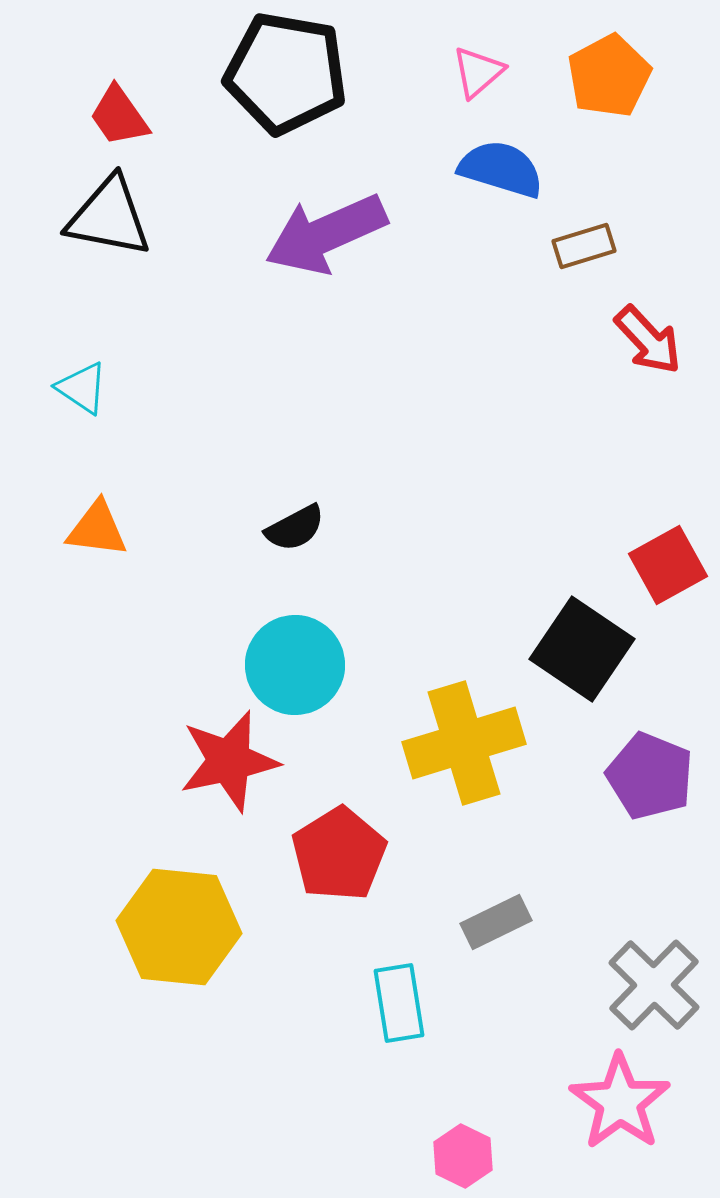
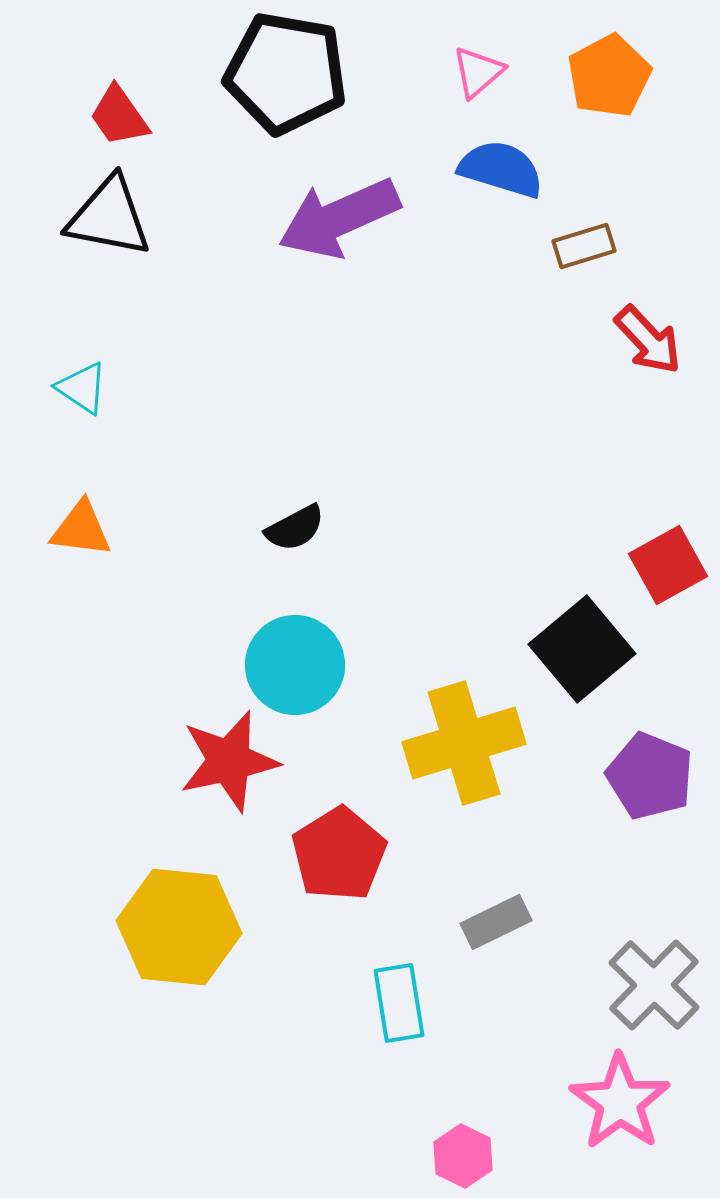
purple arrow: moved 13 px right, 16 px up
orange triangle: moved 16 px left
black square: rotated 16 degrees clockwise
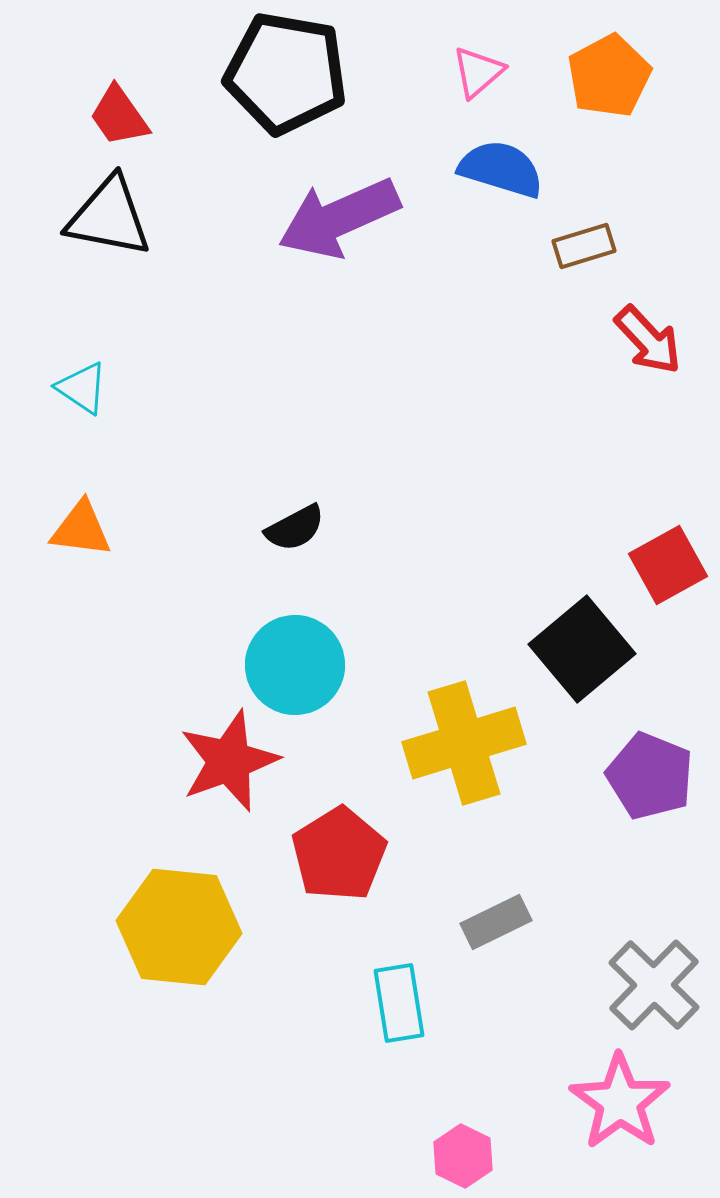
red star: rotated 8 degrees counterclockwise
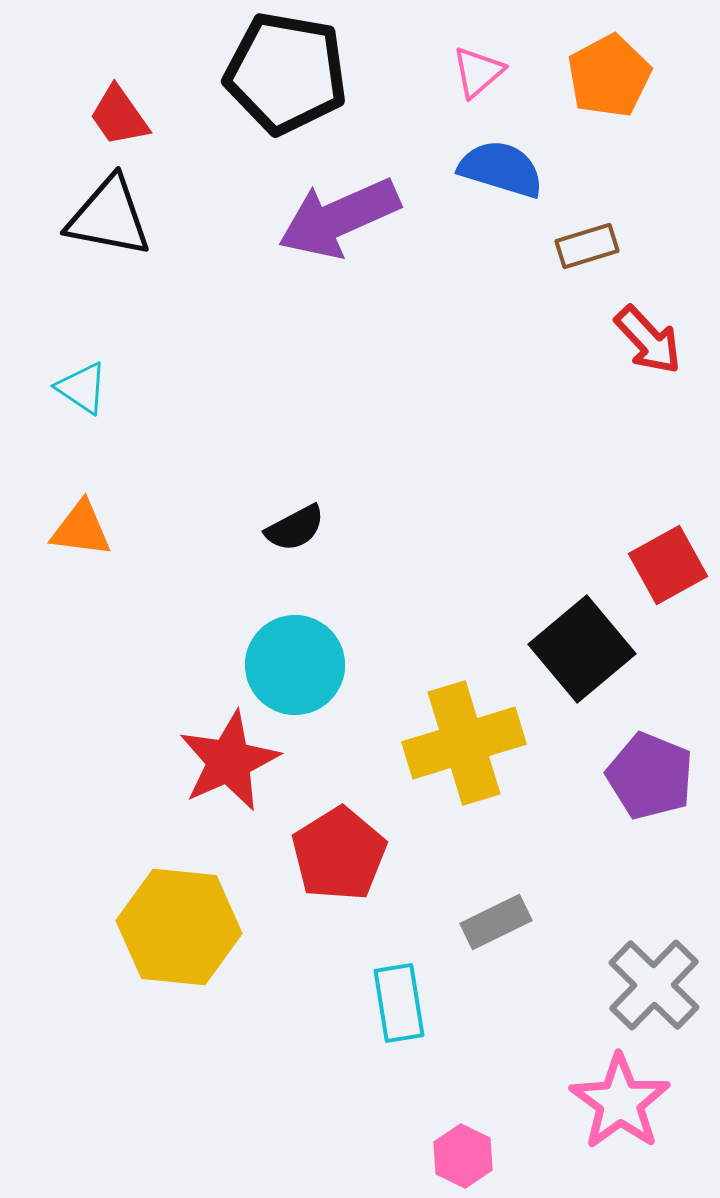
brown rectangle: moved 3 px right
red star: rotated 4 degrees counterclockwise
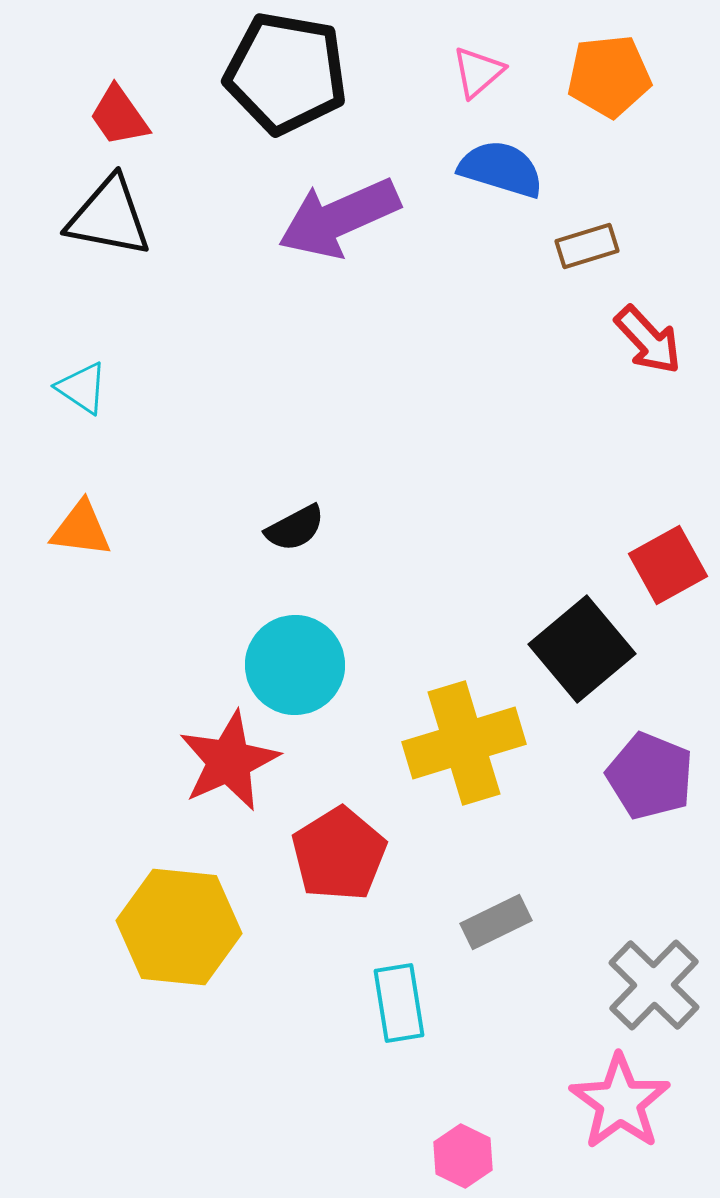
orange pentagon: rotated 22 degrees clockwise
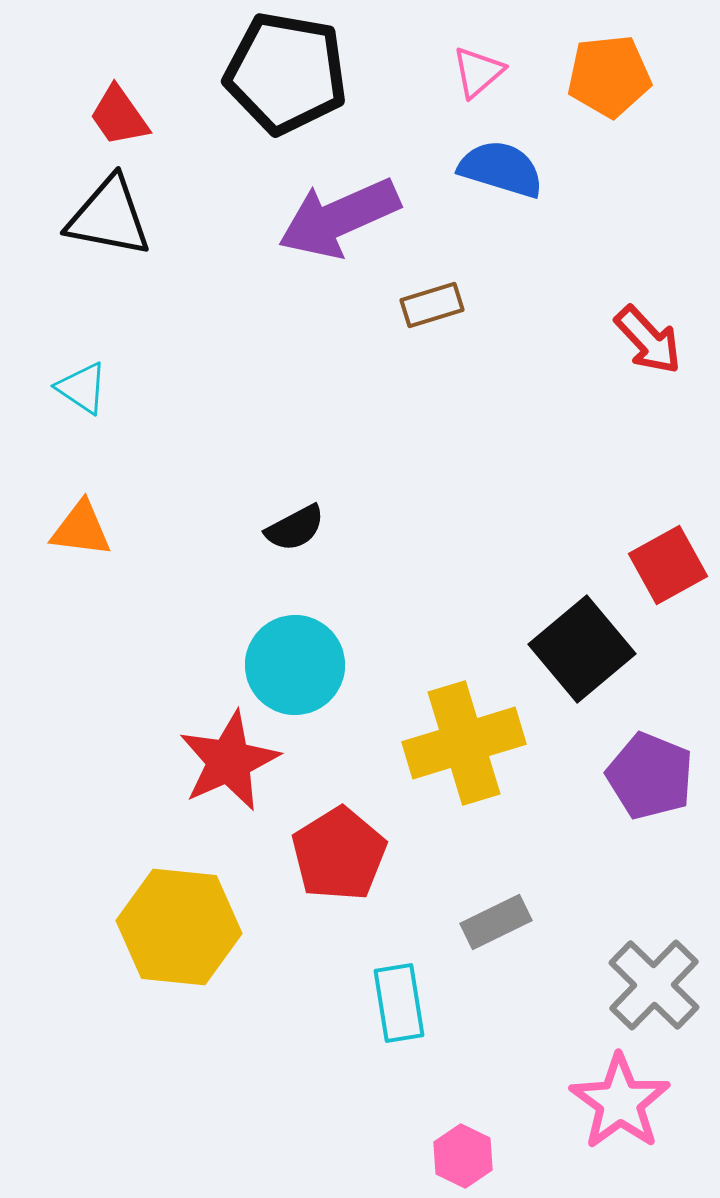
brown rectangle: moved 155 px left, 59 px down
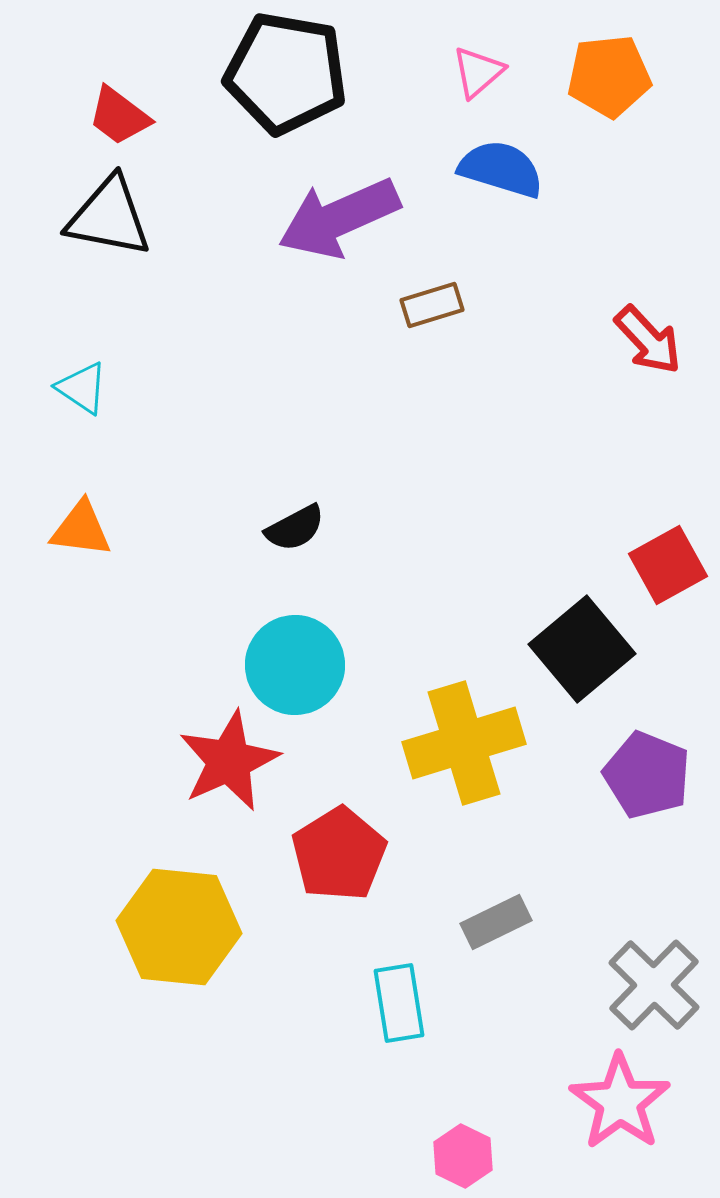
red trapezoid: rotated 18 degrees counterclockwise
purple pentagon: moved 3 px left, 1 px up
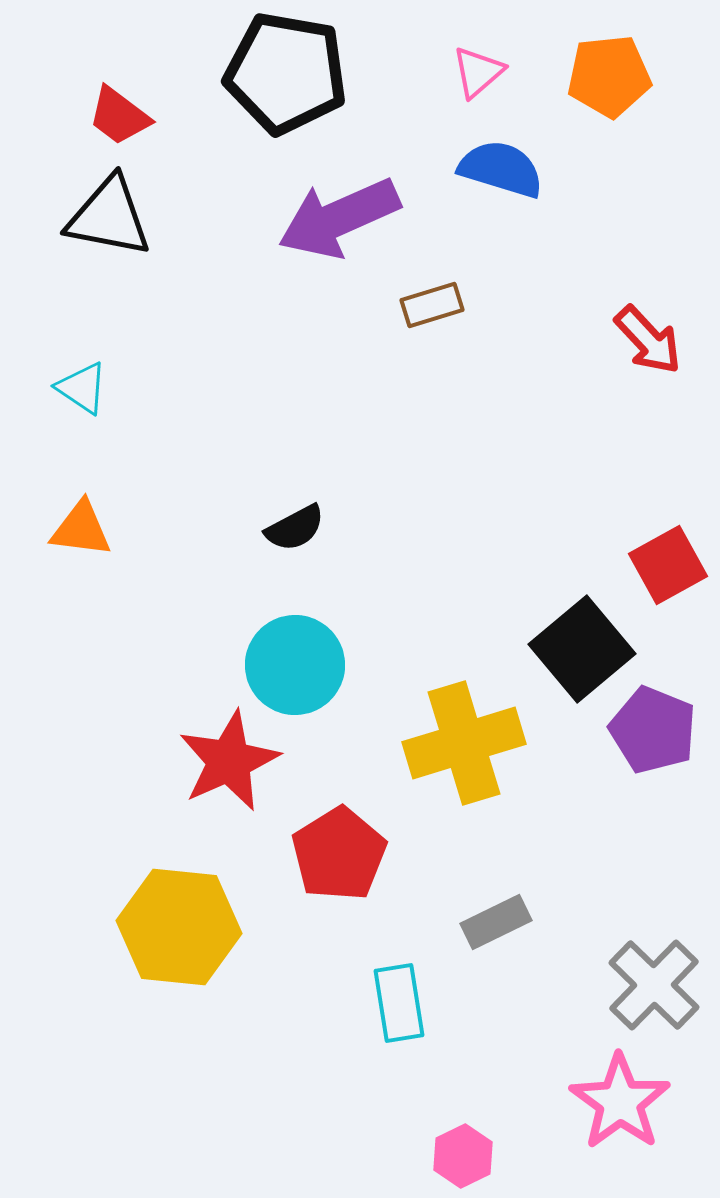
purple pentagon: moved 6 px right, 45 px up
pink hexagon: rotated 8 degrees clockwise
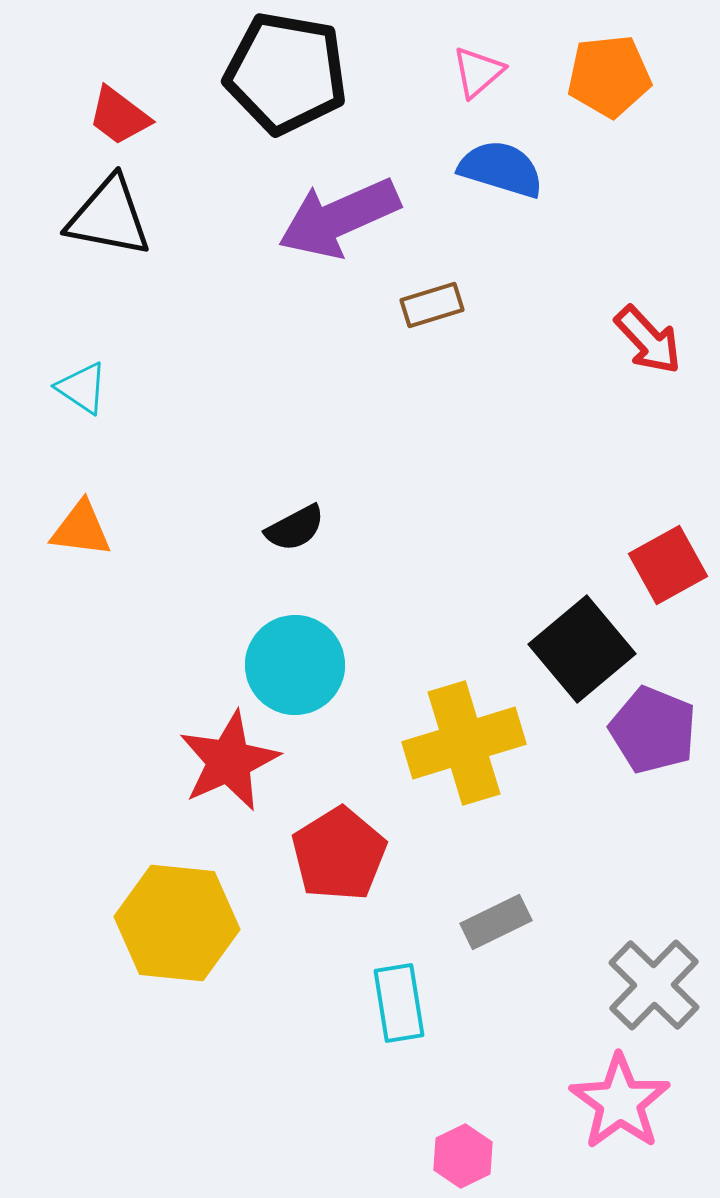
yellow hexagon: moved 2 px left, 4 px up
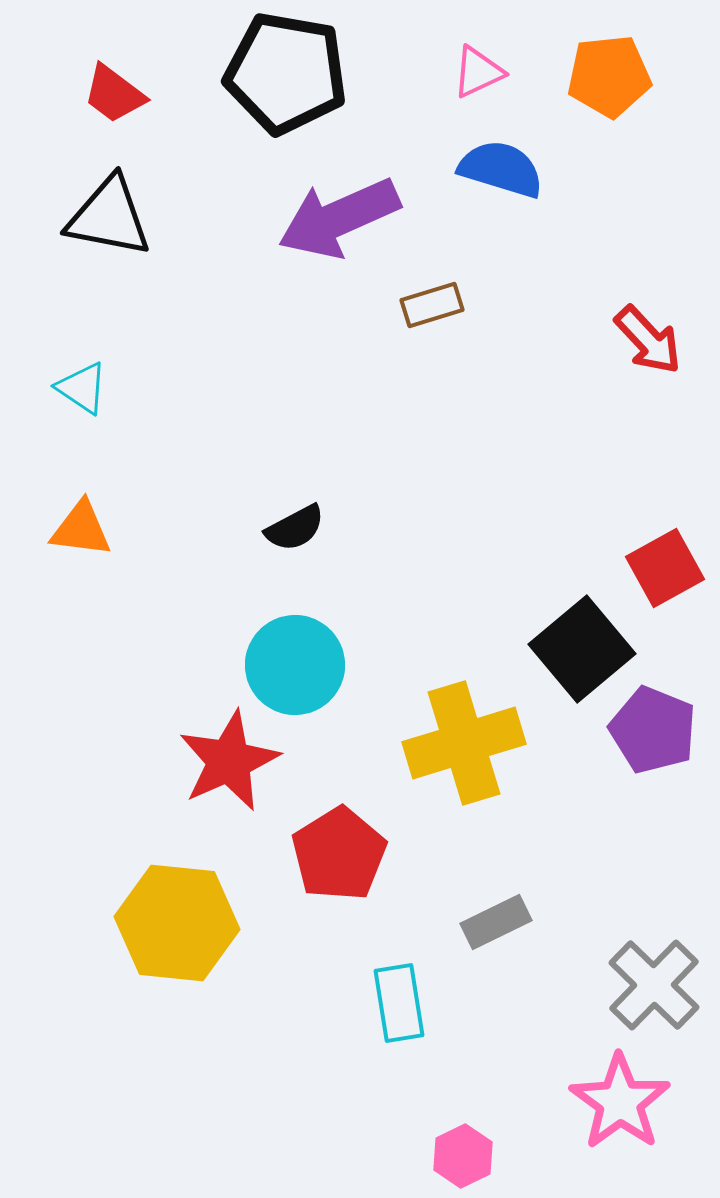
pink triangle: rotated 16 degrees clockwise
red trapezoid: moved 5 px left, 22 px up
red square: moved 3 px left, 3 px down
